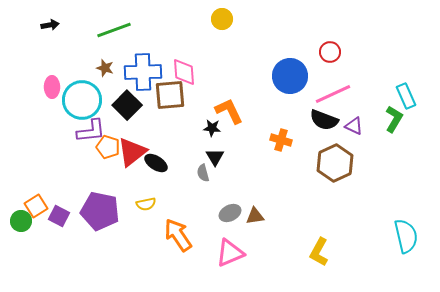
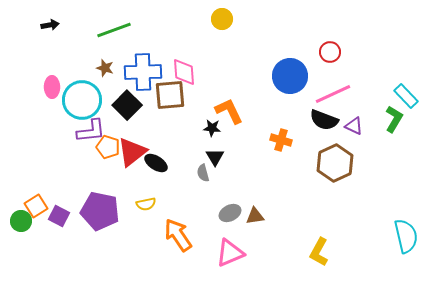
cyan rectangle: rotated 20 degrees counterclockwise
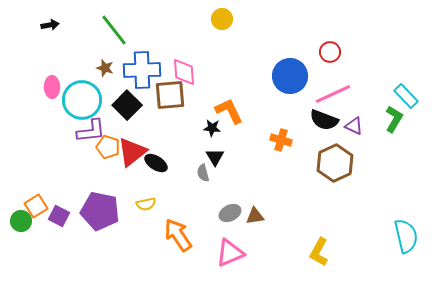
green line: rotated 72 degrees clockwise
blue cross: moved 1 px left, 2 px up
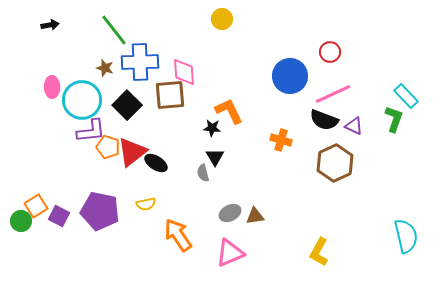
blue cross: moved 2 px left, 8 px up
green L-shape: rotated 12 degrees counterclockwise
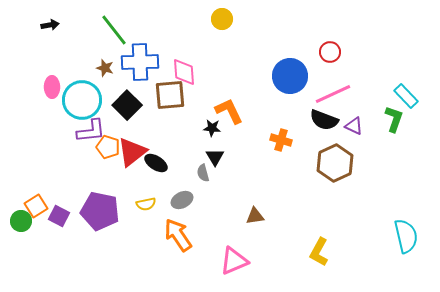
gray ellipse: moved 48 px left, 13 px up
pink triangle: moved 4 px right, 8 px down
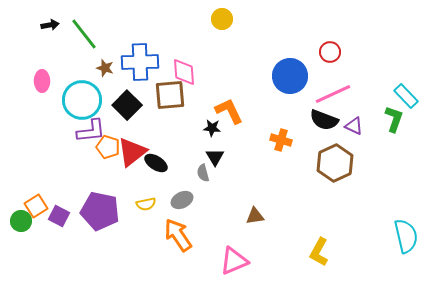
green line: moved 30 px left, 4 px down
pink ellipse: moved 10 px left, 6 px up
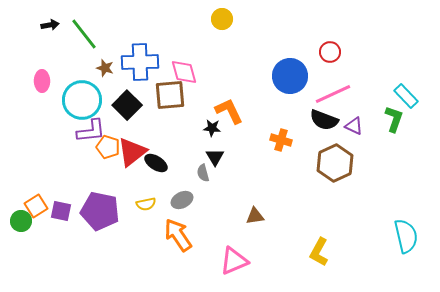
pink diamond: rotated 12 degrees counterclockwise
purple square: moved 2 px right, 5 px up; rotated 15 degrees counterclockwise
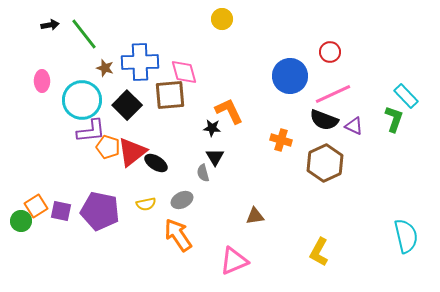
brown hexagon: moved 10 px left
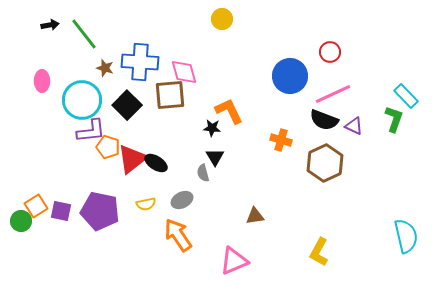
blue cross: rotated 6 degrees clockwise
red triangle: moved 7 px down
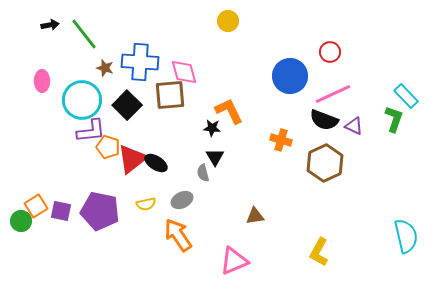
yellow circle: moved 6 px right, 2 px down
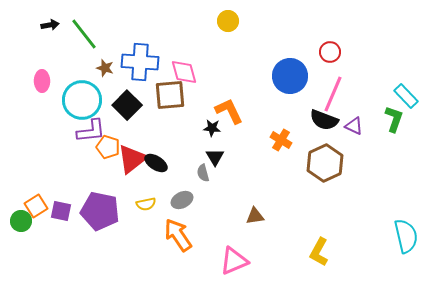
pink line: rotated 42 degrees counterclockwise
orange cross: rotated 15 degrees clockwise
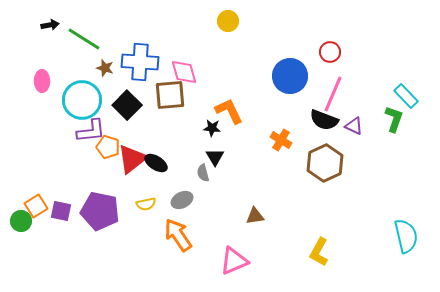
green line: moved 5 px down; rotated 20 degrees counterclockwise
